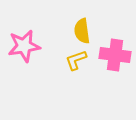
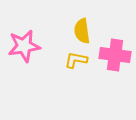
yellow L-shape: rotated 30 degrees clockwise
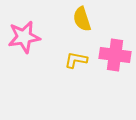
yellow semicircle: moved 12 px up; rotated 10 degrees counterclockwise
pink star: moved 9 px up
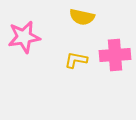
yellow semicircle: moved 2 px up; rotated 60 degrees counterclockwise
pink cross: rotated 12 degrees counterclockwise
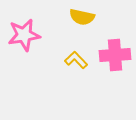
pink star: moved 2 px up
yellow L-shape: rotated 35 degrees clockwise
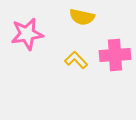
pink star: moved 3 px right, 1 px up
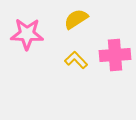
yellow semicircle: moved 6 px left, 2 px down; rotated 135 degrees clockwise
pink star: rotated 12 degrees clockwise
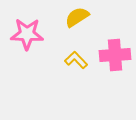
yellow semicircle: moved 1 px right, 2 px up
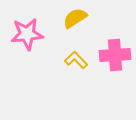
yellow semicircle: moved 2 px left, 1 px down
pink star: rotated 8 degrees counterclockwise
